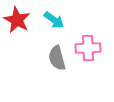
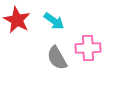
cyan arrow: moved 1 px down
gray semicircle: rotated 15 degrees counterclockwise
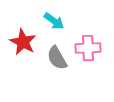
red star: moved 6 px right, 22 px down
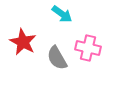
cyan arrow: moved 8 px right, 7 px up
pink cross: rotated 15 degrees clockwise
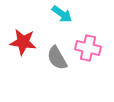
red star: rotated 20 degrees counterclockwise
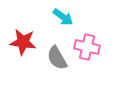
cyan arrow: moved 1 px right, 3 px down
pink cross: moved 1 px left, 1 px up
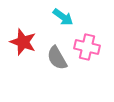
red star: rotated 12 degrees clockwise
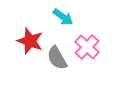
red star: moved 7 px right, 1 px up
pink cross: rotated 30 degrees clockwise
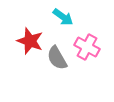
pink cross: rotated 15 degrees counterclockwise
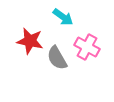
red star: rotated 8 degrees counterclockwise
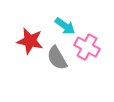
cyan arrow: moved 2 px right, 9 px down
